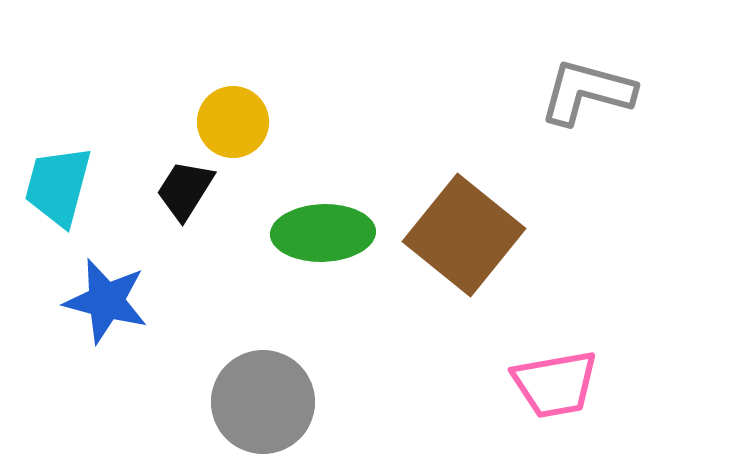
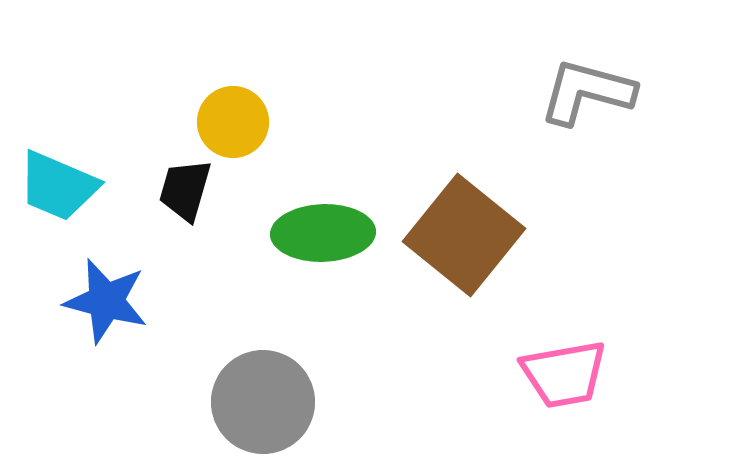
cyan trapezoid: rotated 82 degrees counterclockwise
black trapezoid: rotated 16 degrees counterclockwise
pink trapezoid: moved 9 px right, 10 px up
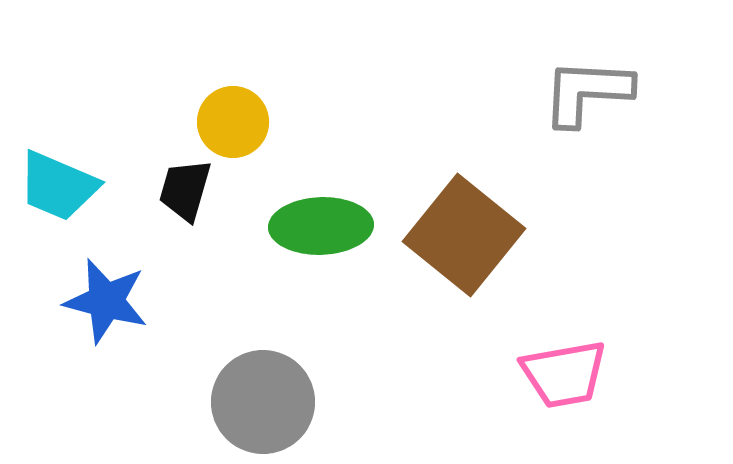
gray L-shape: rotated 12 degrees counterclockwise
green ellipse: moved 2 px left, 7 px up
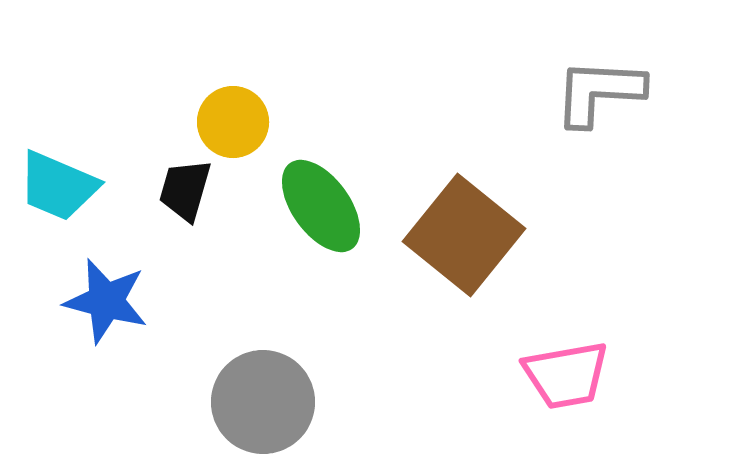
gray L-shape: moved 12 px right
green ellipse: moved 20 px up; rotated 56 degrees clockwise
pink trapezoid: moved 2 px right, 1 px down
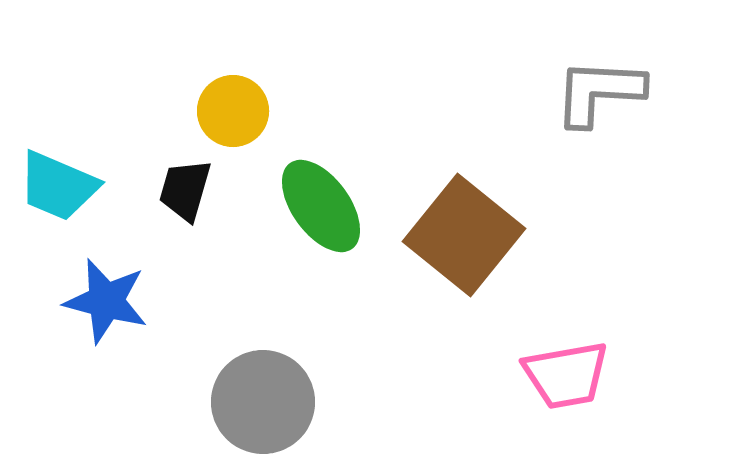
yellow circle: moved 11 px up
